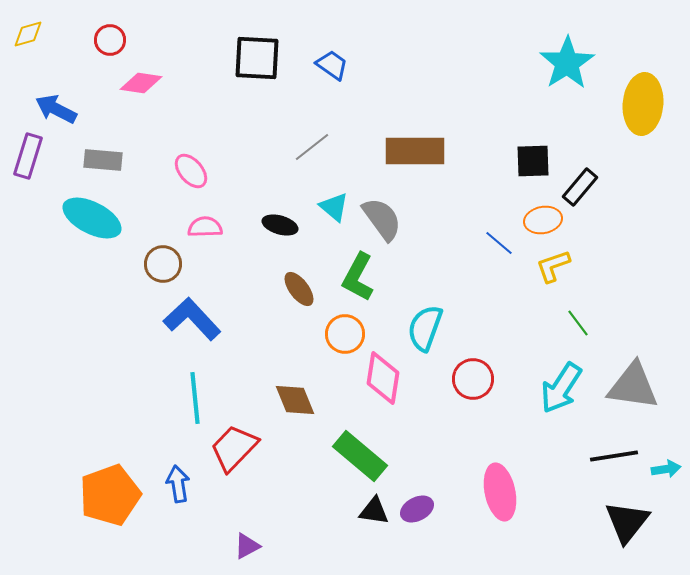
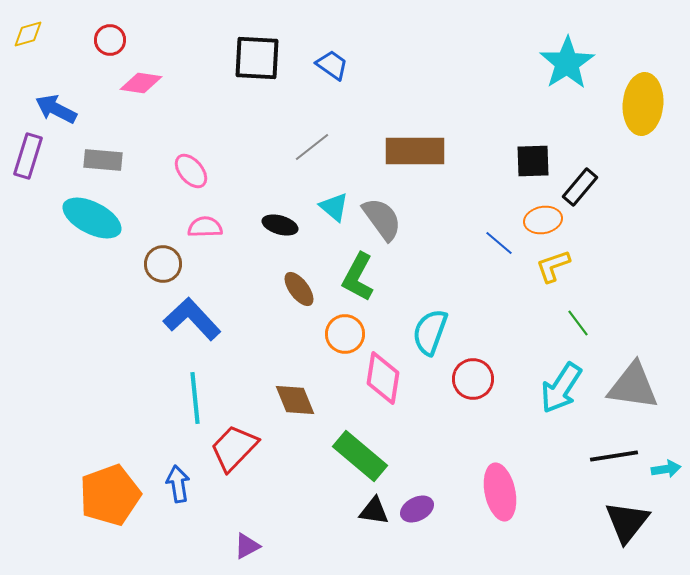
cyan semicircle at (425, 328): moved 5 px right, 4 px down
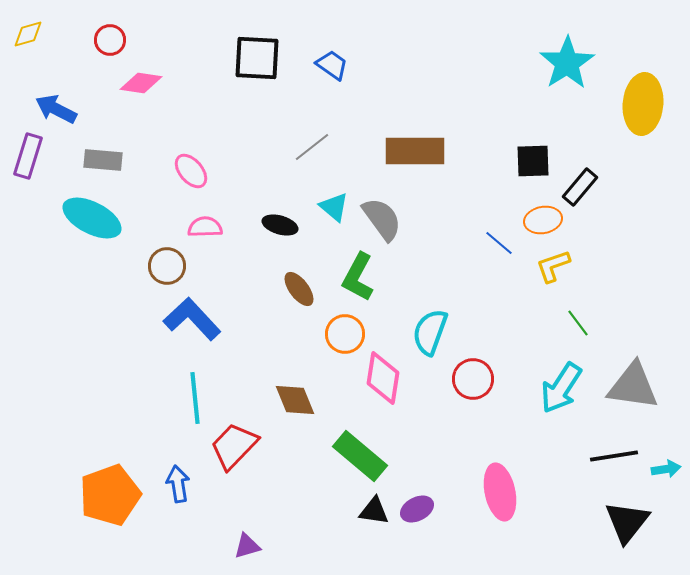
brown circle at (163, 264): moved 4 px right, 2 px down
red trapezoid at (234, 448): moved 2 px up
purple triangle at (247, 546): rotated 12 degrees clockwise
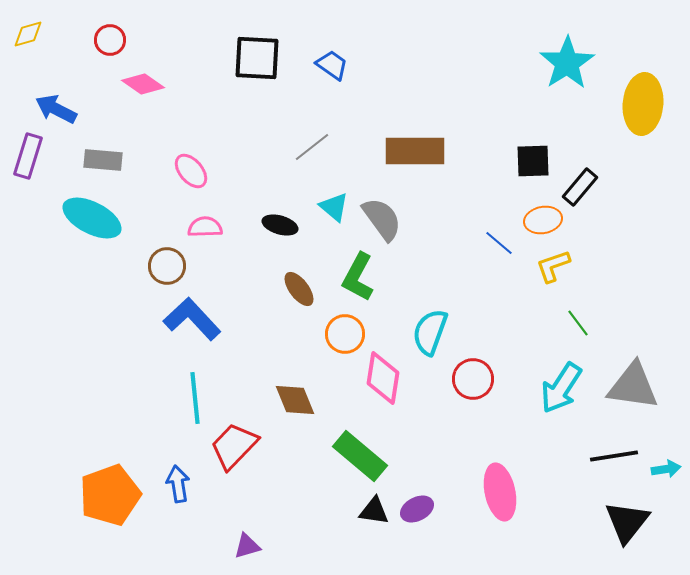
pink diamond at (141, 83): moved 2 px right, 1 px down; rotated 27 degrees clockwise
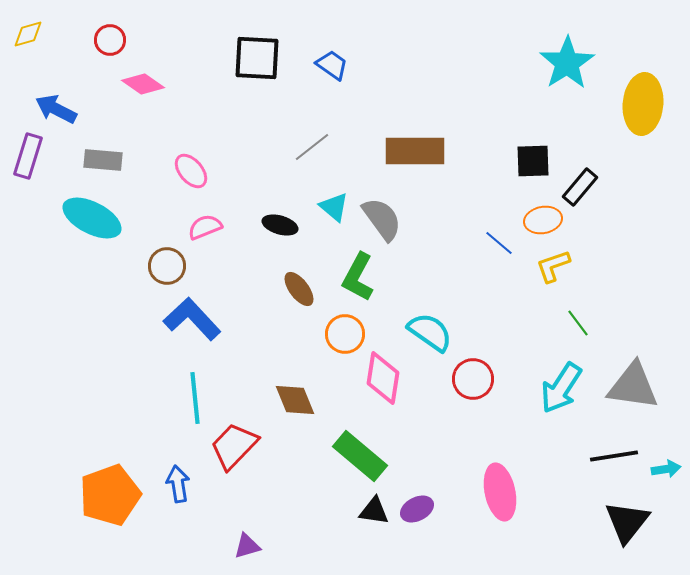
pink semicircle at (205, 227): rotated 20 degrees counterclockwise
cyan semicircle at (430, 332): rotated 105 degrees clockwise
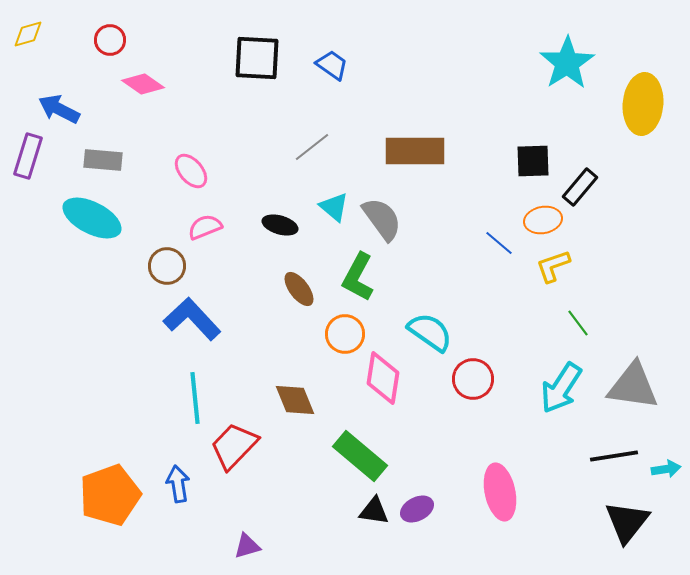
blue arrow at (56, 109): moved 3 px right
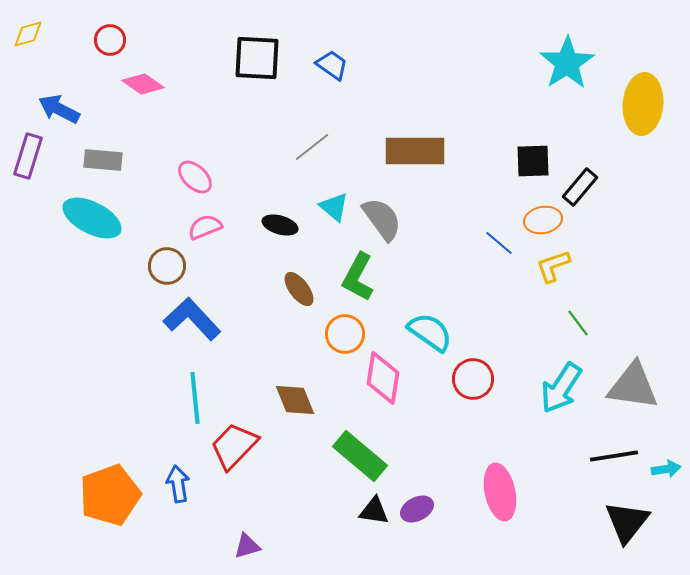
pink ellipse at (191, 171): moved 4 px right, 6 px down; rotated 6 degrees counterclockwise
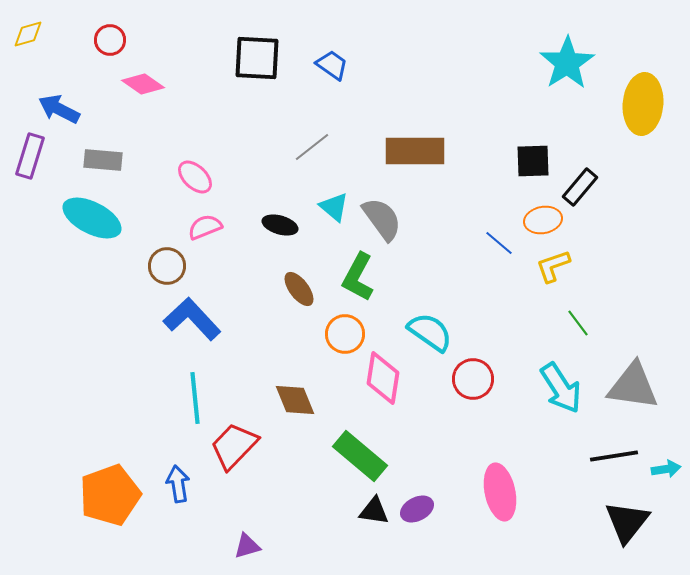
purple rectangle at (28, 156): moved 2 px right
cyan arrow at (561, 388): rotated 66 degrees counterclockwise
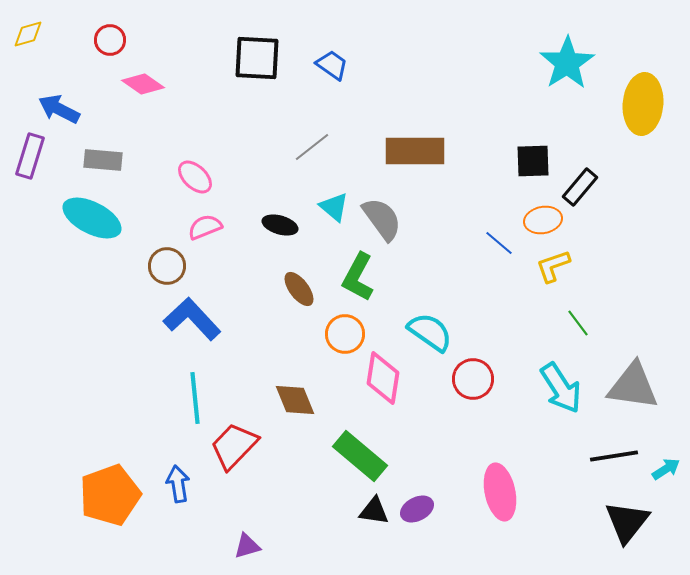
cyan arrow at (666, 469): rotated 24 degrees counterclockwise
